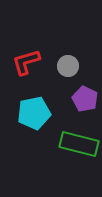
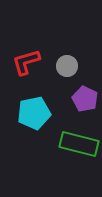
gray circle: moved 1 px left
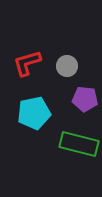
red L-shape: moved 1 px right, 1 px down
purple pentagon: rotated 20 degrees counterclockwise
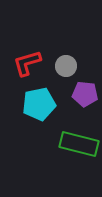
gray circle: moved 1 px left
purple pentagon: moved 5 px up
cyan pentagon: moved 5 px right, 9 px up
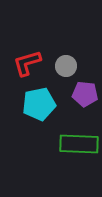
green rectangle: rotated 12 degrees counterclockwise
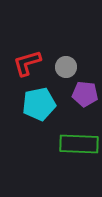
gray circle: moved 1 px down
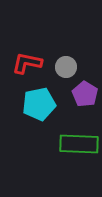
red L-shape: rotated 28 degrees clockwise
purple pentagon: rotated 25 degrees clockwise
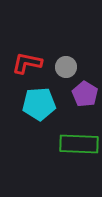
cyan pentagon: rotated 8 degrees clockwise
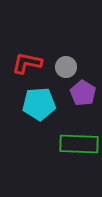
purple pentagon: moved 2 px left, 1 px up
